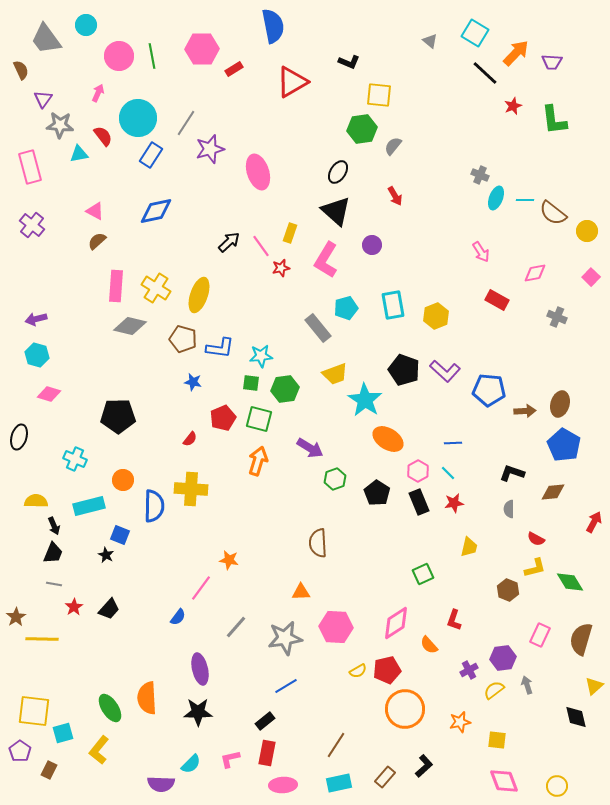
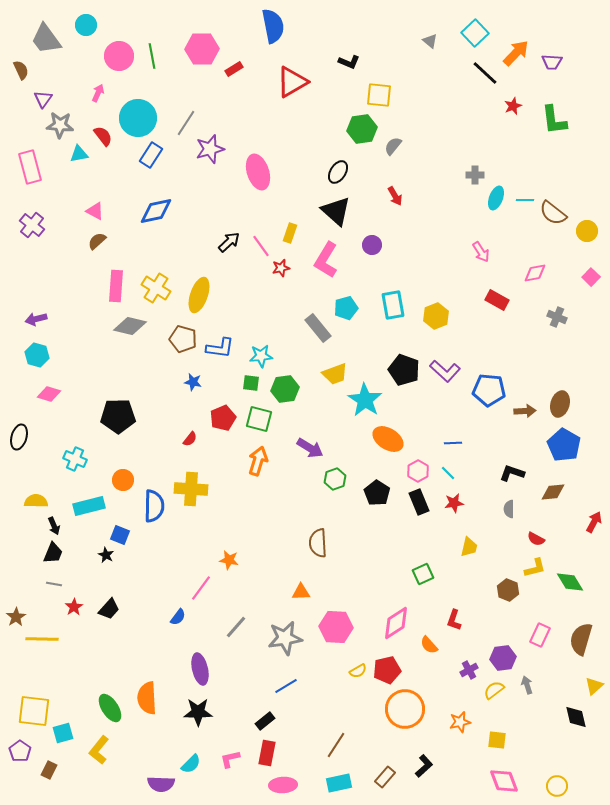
cyan square at (475, 33): rotated 16 degrees clockwise
gray cross at (480, 175): moved 5 px left; rotated 24 degrees counterclockwise
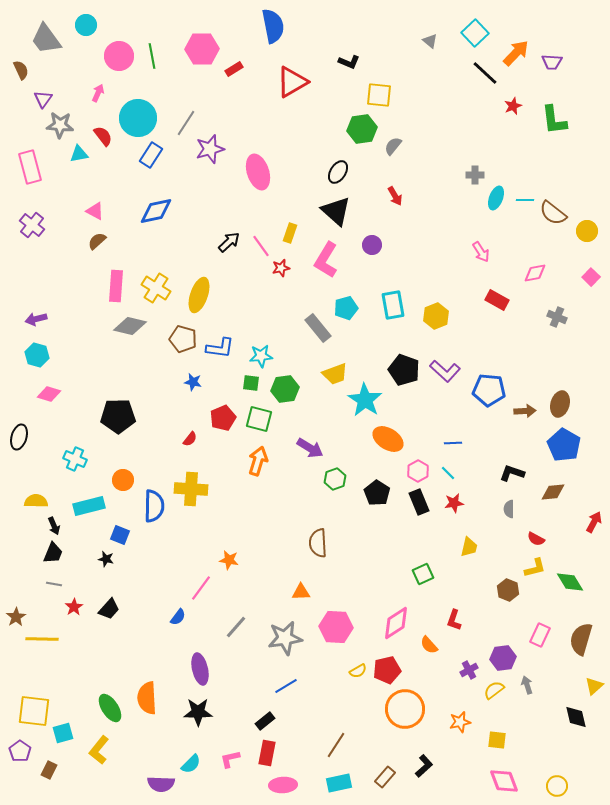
black star at (106, 555): moved 4 px down; rotated 14 degrees counterclockwise
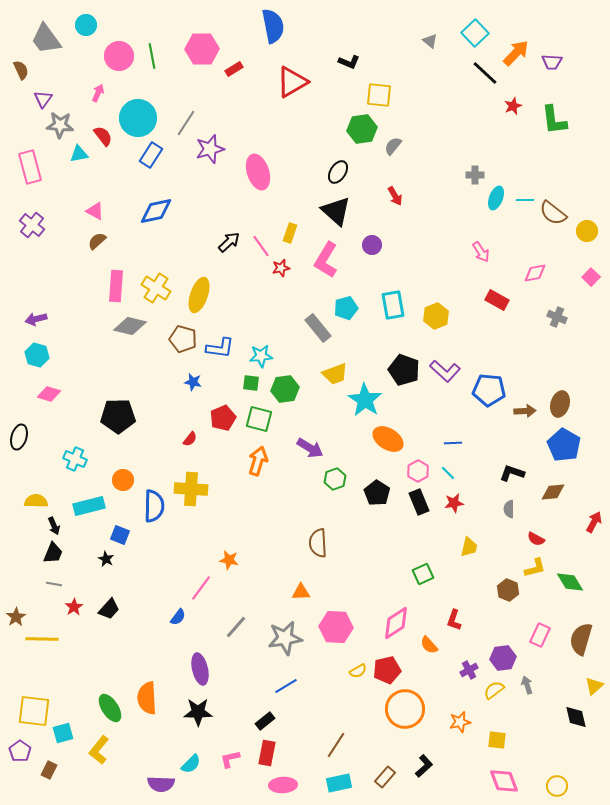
black star at (106, 559): rotated 14 degrees clockwise
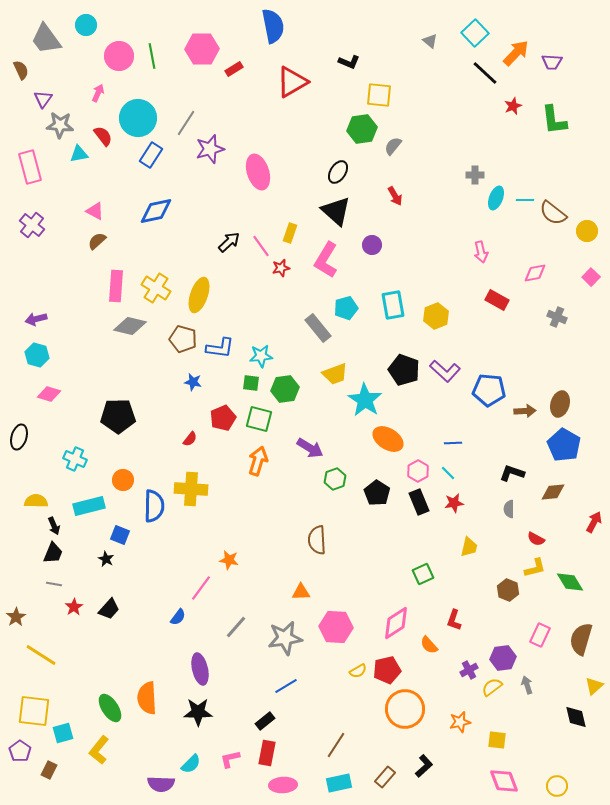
pink arrow at (481, 252): rotated 20 degrees clockwise
brown semicircle at (318, 543): moved 1 px left, 3 px up
yellow line at (42, 639): moved 1 px left, 16 px down; rotated 32 degrees clockwise
yellow semicircle at (494, 690): moved 2 px left, 3 px up
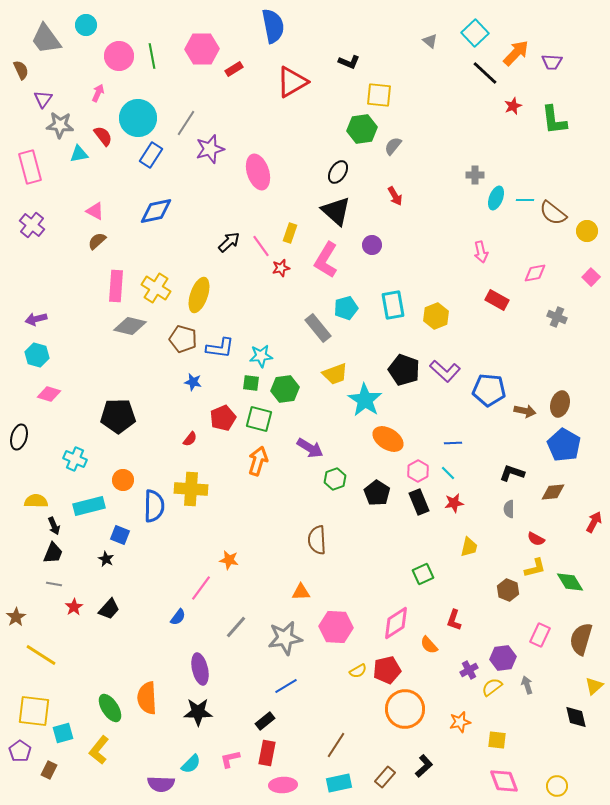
brown arrow at (525, 411): rotated 15 degrees clockwise
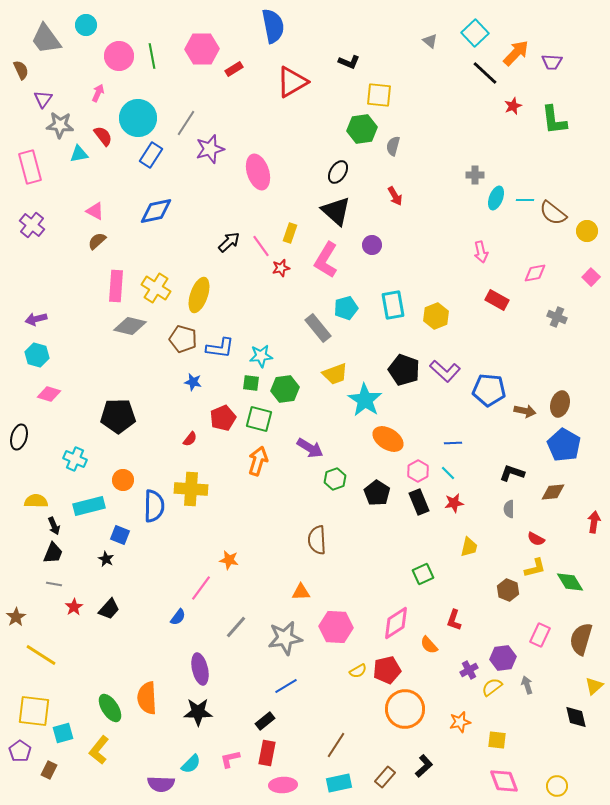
gray semicircle at (393, 146): rotated 24 degrees counterclockwise
red arrow at (594, 522): rotated 20 degrees counterclockwise
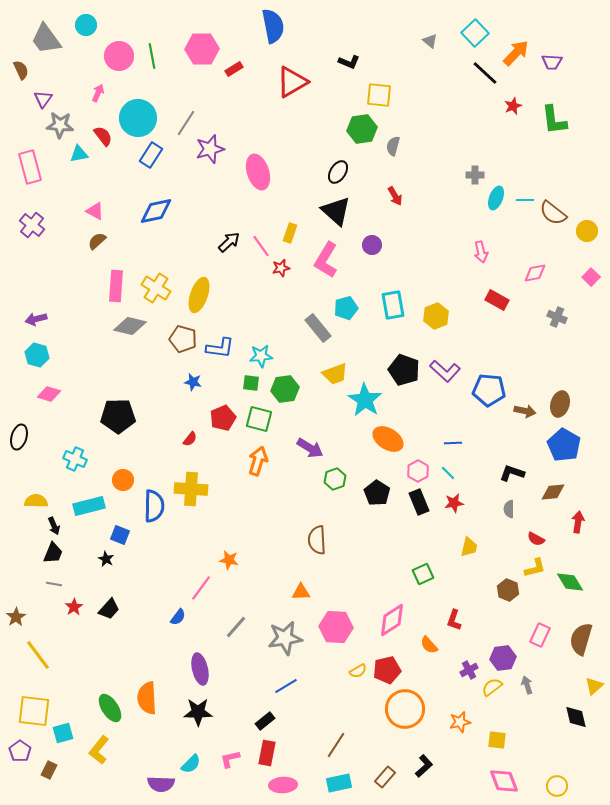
red arrow at (594, 522): moved 16 px left
pink diamond at (396, 623): moved 4 px left, 3 px up
yellow line at (41, 655): moved 3 px left; rotated 20 degrees clockwise
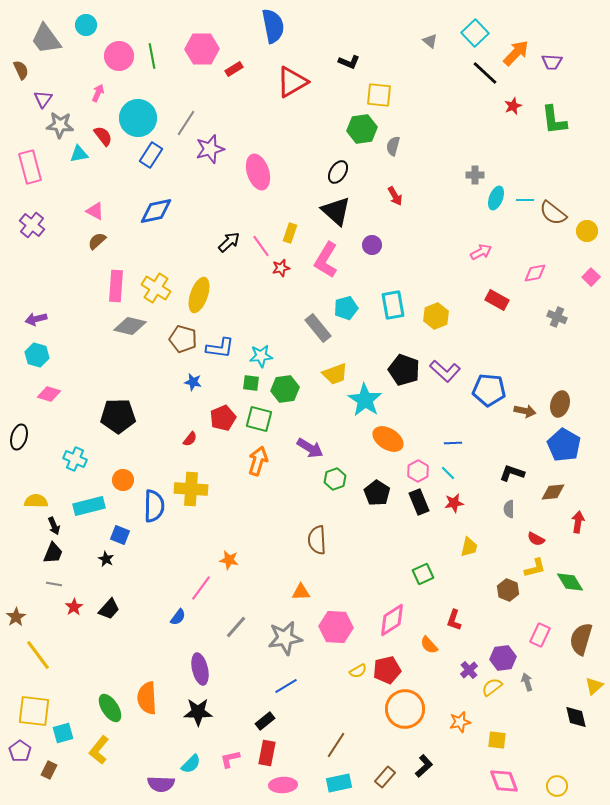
pink arrow at (481, 252): rotated 105 degrees counterclockwise
purple cross at (469, 670): rotated 12 degrees counterclockwise
gray arrow at (527, 685): moved 3 px up
